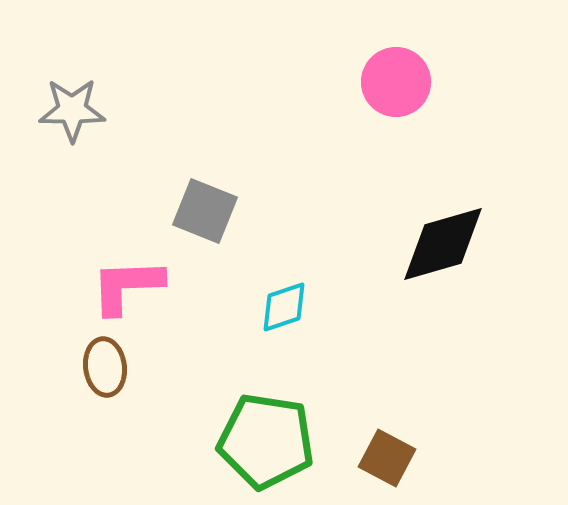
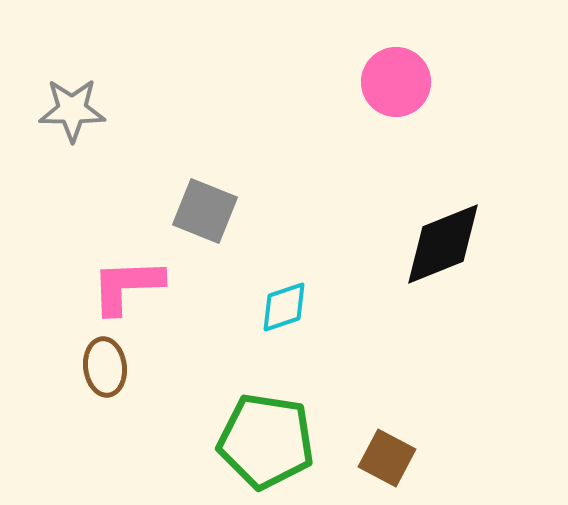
black diamond: rotated 6 degrees counterclockwise
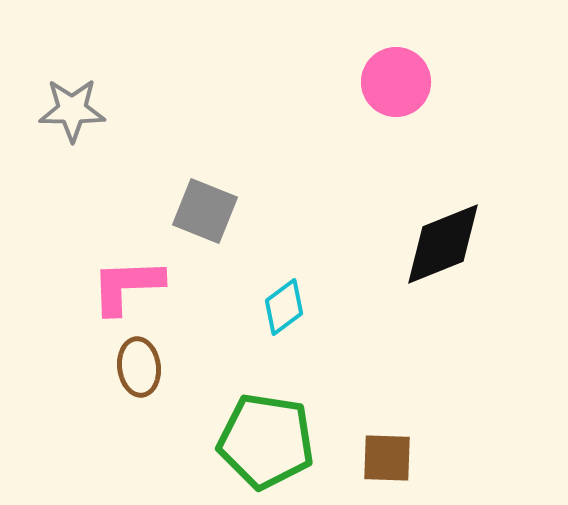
cyan diamond: rotated 18 degrees counterclockwise
brown ellipse: moved 34 px right
brown square: rotated 26 degrees counterclockwise
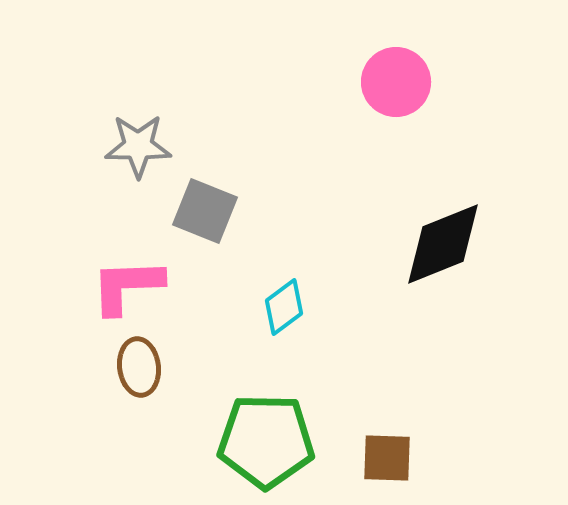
gray star: moved 66 px right, 36 px down
green pentagon: rotated 8 degrees counterclockwise
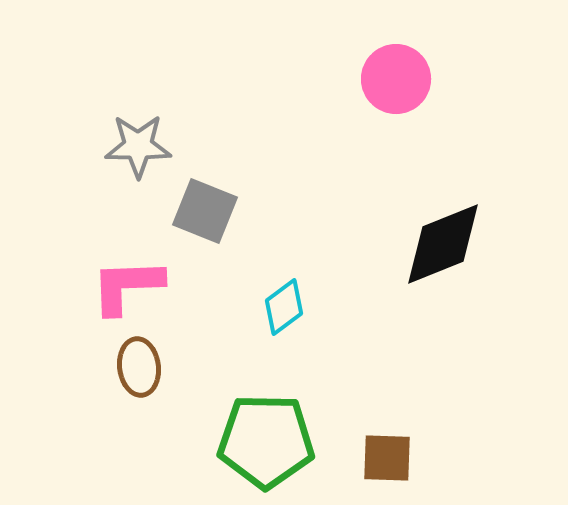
pink circle: moved 3 px up
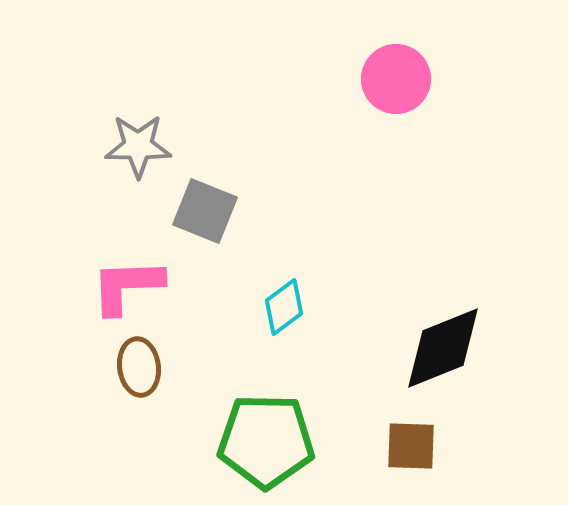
black diamond: moved 104 px down
brown square: moved 24 px right, 12 px up
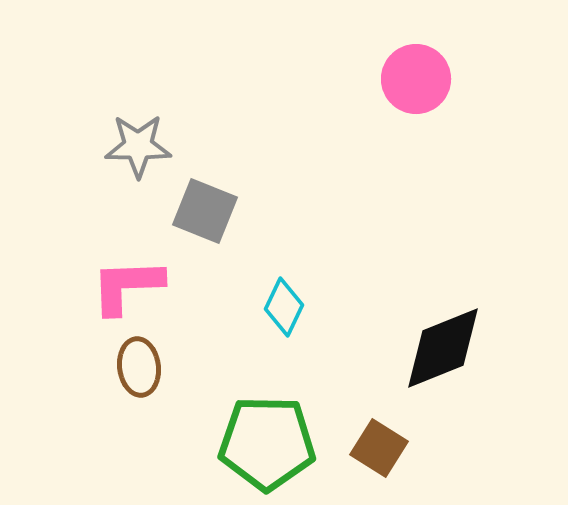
pink circle: moved 20 px right
cyan diamond: rotated 28 degrees counterclockwise
green pentagon: moved 1 px right, 2 px down
brown square: moved 32 px left, 2 px down; rotated 30 degrees clockwise
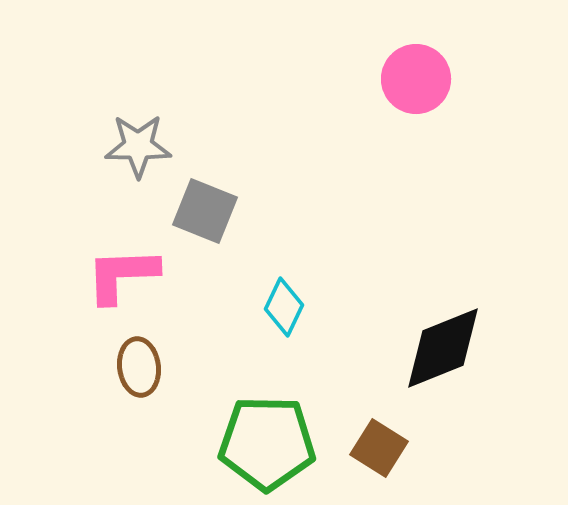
pink L-shape: moved 5 px left, 11 px up
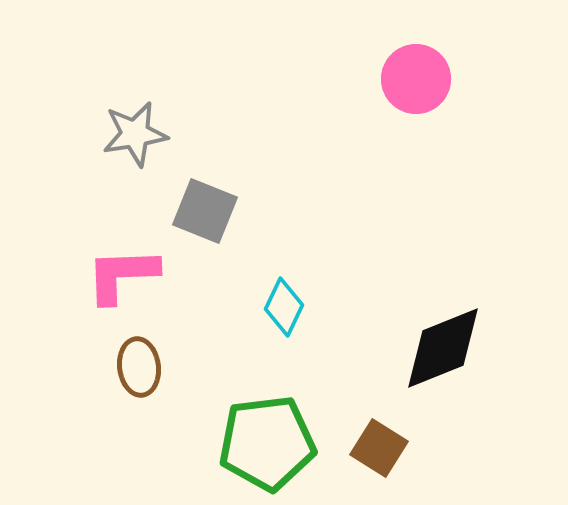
gray star: moved 3 px left, 12 px up; rotated 10 degrees counterclockwise
green pentagon: rotated 8 degrees counterclockwise
